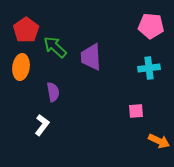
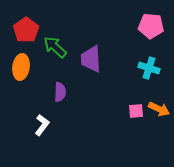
purple trapezoid: moved 2 px down
cyan cross: rotated 25 degrees clockwise
purple semicircle: moved 7 px right; rotated 12 degrees clockwise
orange arrow: moved 32 px up
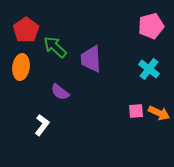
pink pentagon: rotated 20 degrees counterclockwise
cyan cross: moved 1 px down; rotated 20 degrees clockwise
purple semicircle: rotated 126 degrees clockwise
orange arrow: moved 4 px down
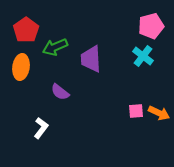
green arrow: rotated 65 degrees counterclockwise
cyan cross: moved 6 px left, 13 px up
white L-shape: moved 1 px left, 3 px down
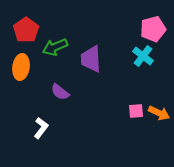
pink pentagon: moved 2 px right, 3 px down
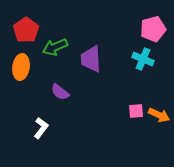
cyan cross: moved 3 px down; rotated 15 degrees counterclockwise
orange arrow: moved 2 px down
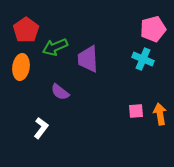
purple trapezoid: moved 3 px left
orange arrow: moved 1 px right, 1 px up; rotated 125 degrees counterclockwise
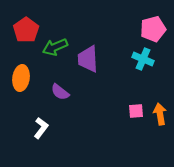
orange ellipse: moved 11 px down
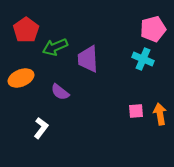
orange ellipse: rotated 60 degrees clockwise
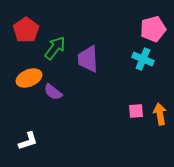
green arrow: moved 1 px down; rotated 150 degrees clockwise
orange ellipse: moved 8 px right
purple semicircle: moved 7 px left
white L-shape: moved 13 px left, 13 px down; rotated 35 degrees clockwise
